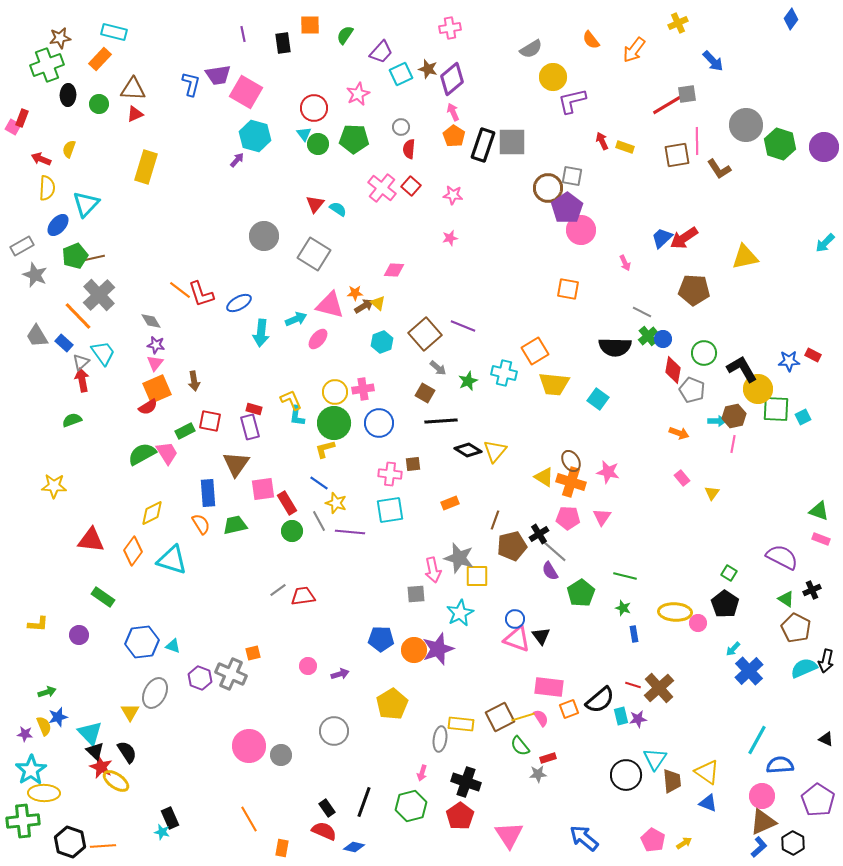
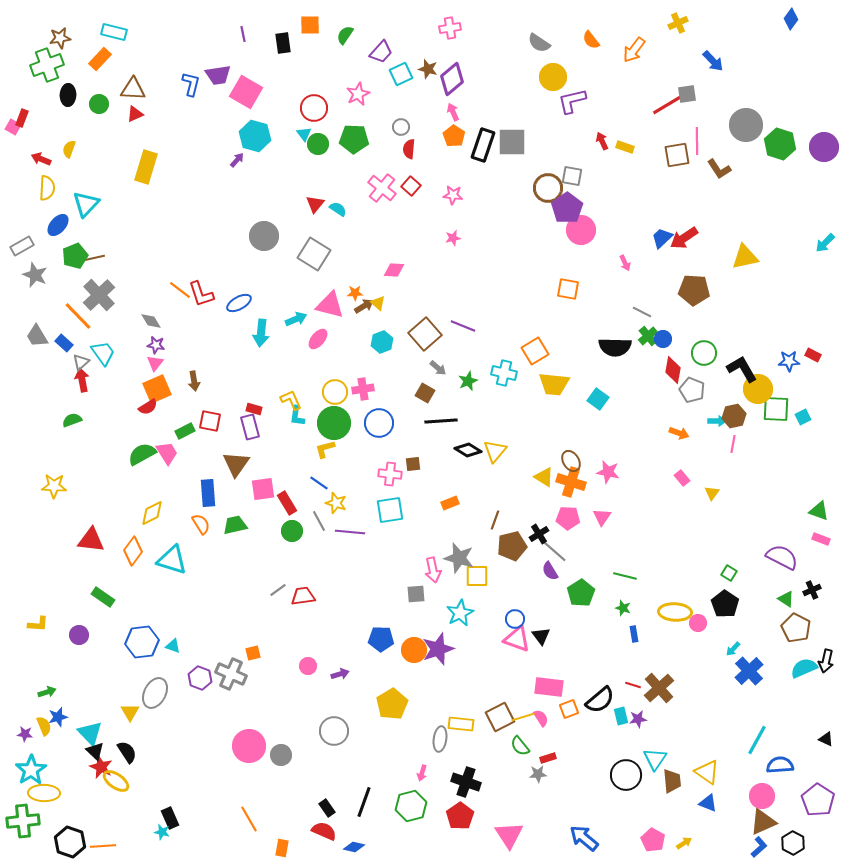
gray semicircle at (531, 49): moved 8 px right, 6 px up; rotated 65 degrees clockwise
pink star at (450, 238): moved 3 px right
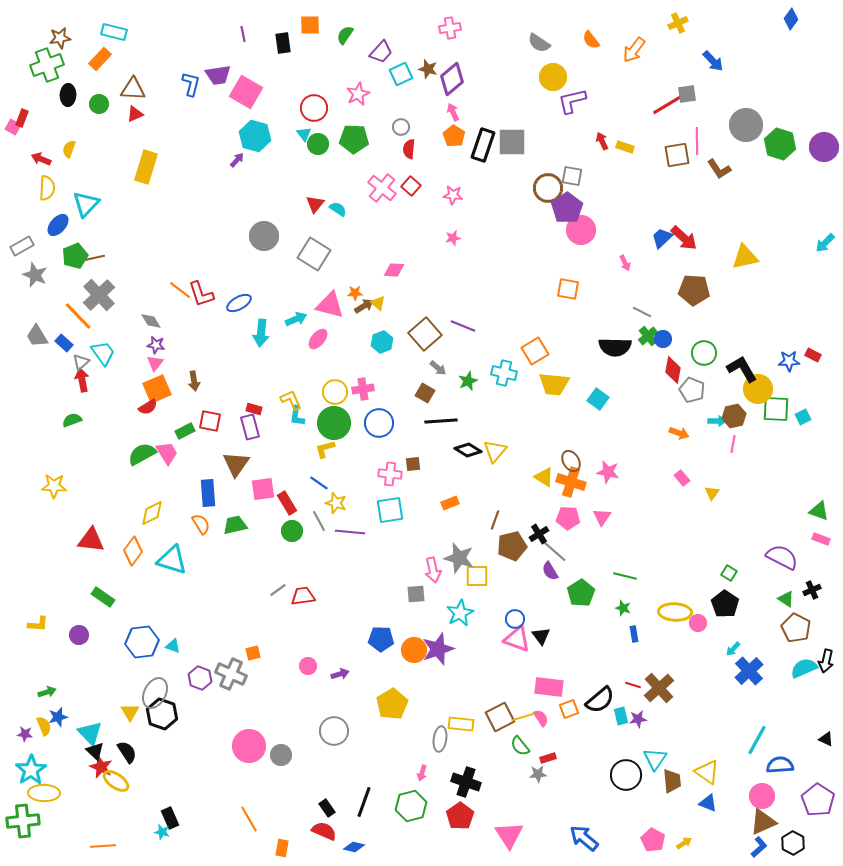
red arrow at (684, 238): rotated 104 degrees counterclockwise
black hexagon at (70, 842): moved 92 px right, 128 px up
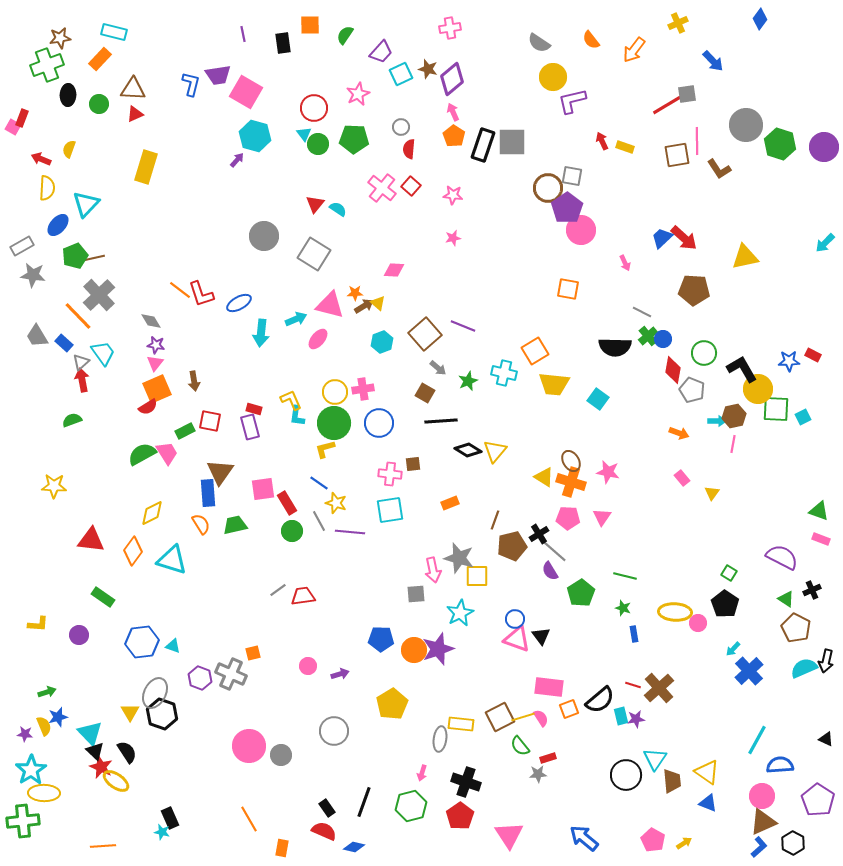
blue diamond at (791, 19): moved 31 px left
gray star at (35, 275): moved 2 px left; rotated 15 degrees counterclockwise
brown triangle at (236, 464): moved 16 px left, 8 px down
purple star at (638, 719): moved 2 px left
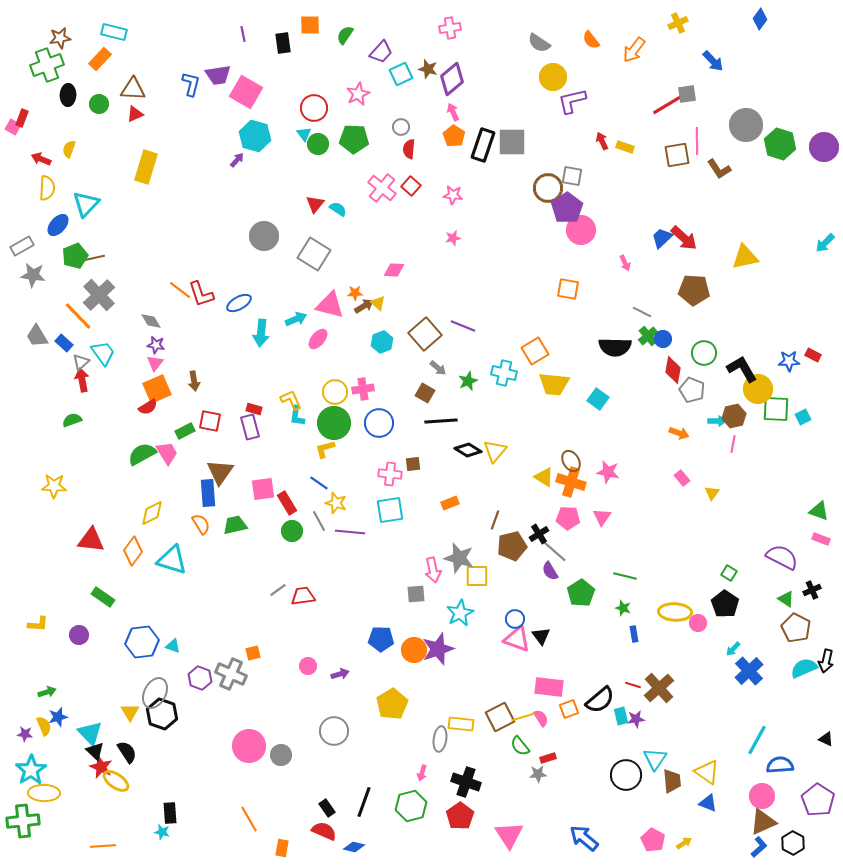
black rectangle at (170, 818): moved 5 px up; rotated 20 degrees clockwise
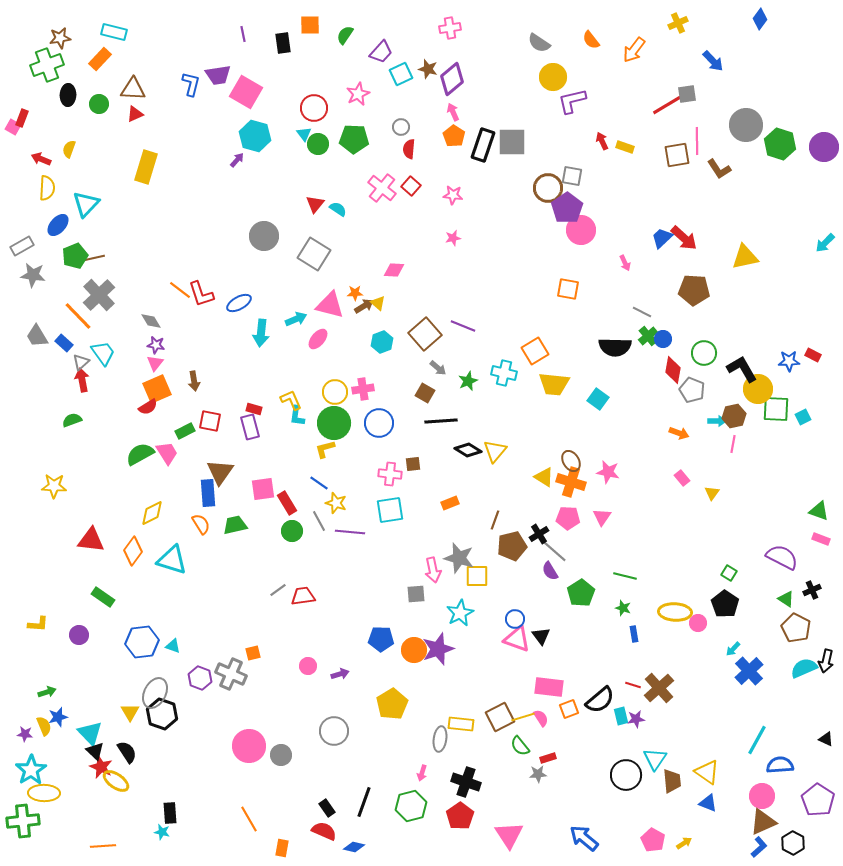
green semicircle at (142, 454): moved 2 px left
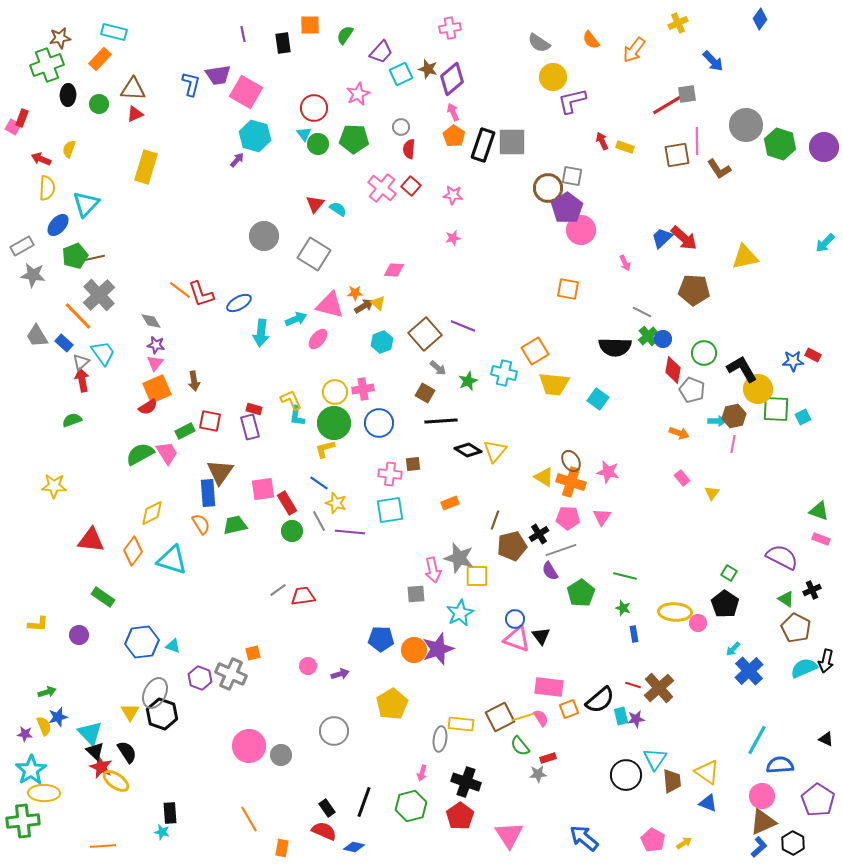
blue star at (789, 361): moved 4 px right
gray line at (553, 550): moved 8 px right; rotated 60 degrees counterclockwise
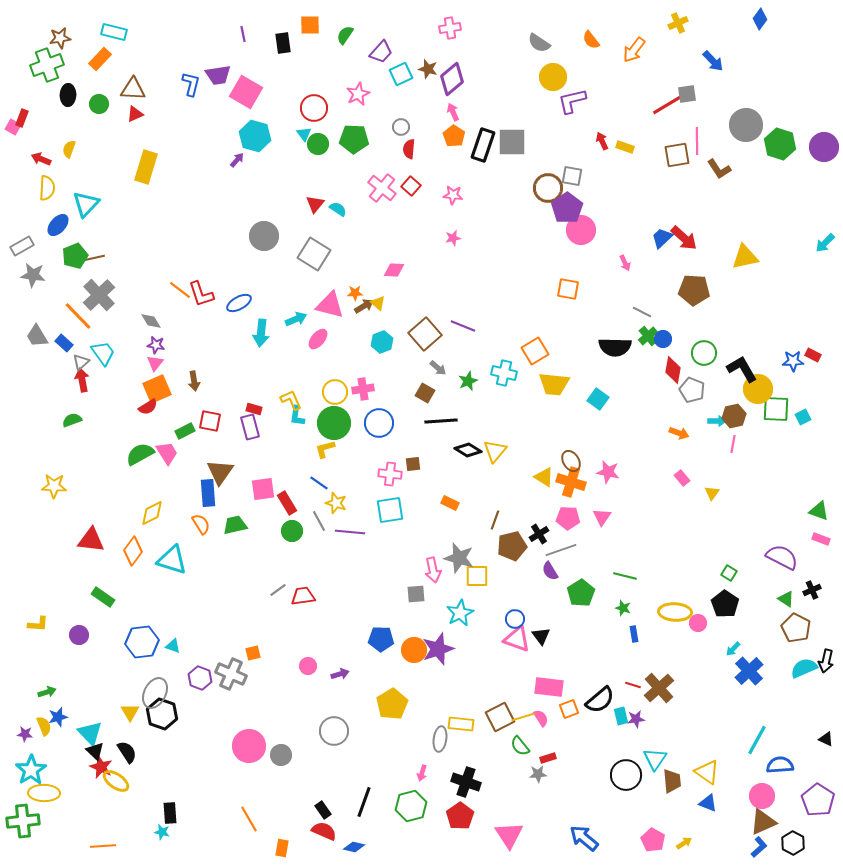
orange rectangle at (450, 503): rotated 48 degrees clockwise
black rectangle at (327, 808): moved 4 px left, 2 px down
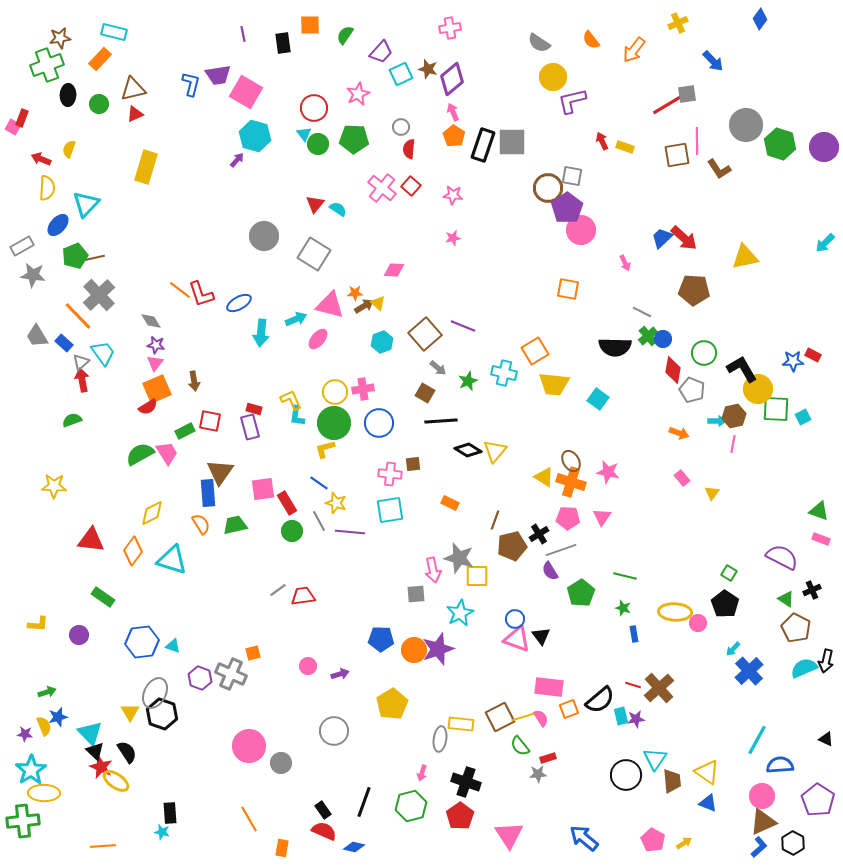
brown triangle at (133, 89): rotated 16 degrees counterclockwise
gray circle at (281, 755): moved 8 px down
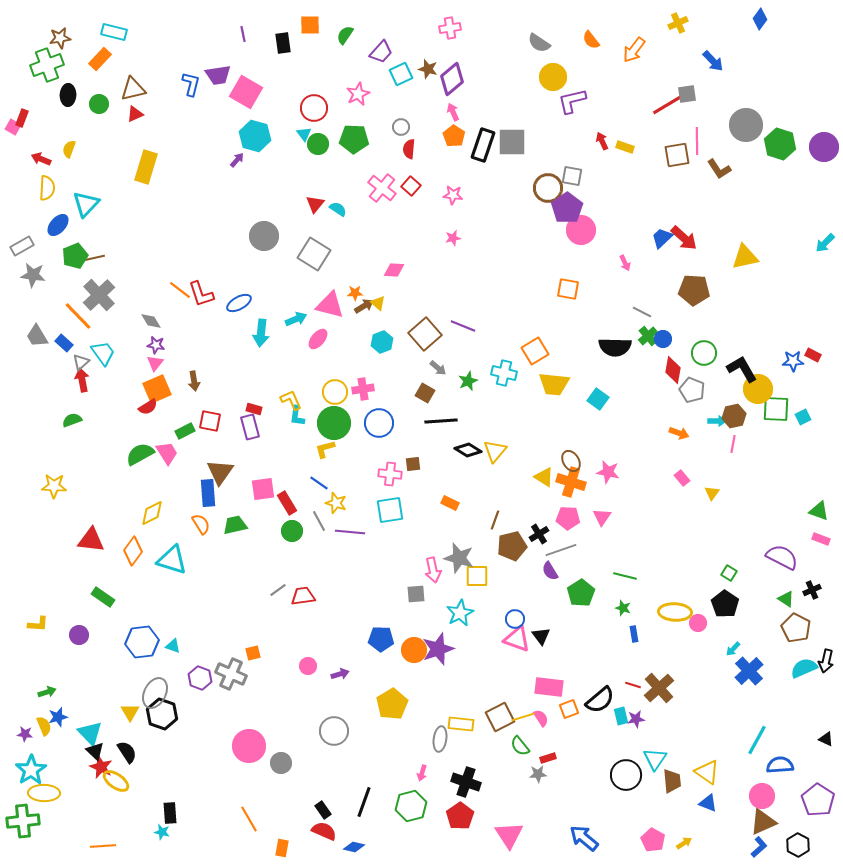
black hexagon at (793, 843): moved 5 px right, 2 px down
